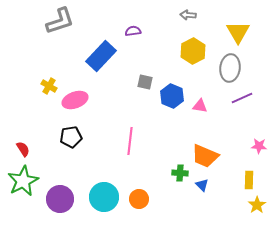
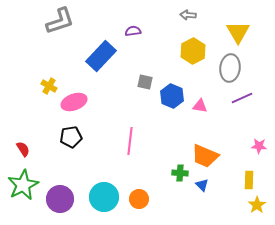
pink ellipse: moved 1 px left, 2 px down
green star: moved 4 px down
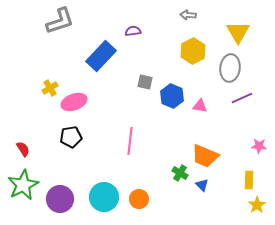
yellow cross: moved 1 px right, 2 px down; rotated 28 degrees clockwise
green cross: rotated 28 degrees clockwise
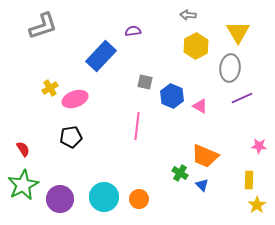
gray L-shape: moved 17 px left, 5 px down
yellow hexagon: moved 3 px right, 5 px up
pink ellipse: moved 1 px right, 3 px up
pink triangle: rotated 21 degrees clockwise
pink line: moved 7 px right, 15 px up
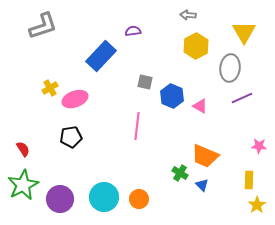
yellow triangle: moved 6 px right
